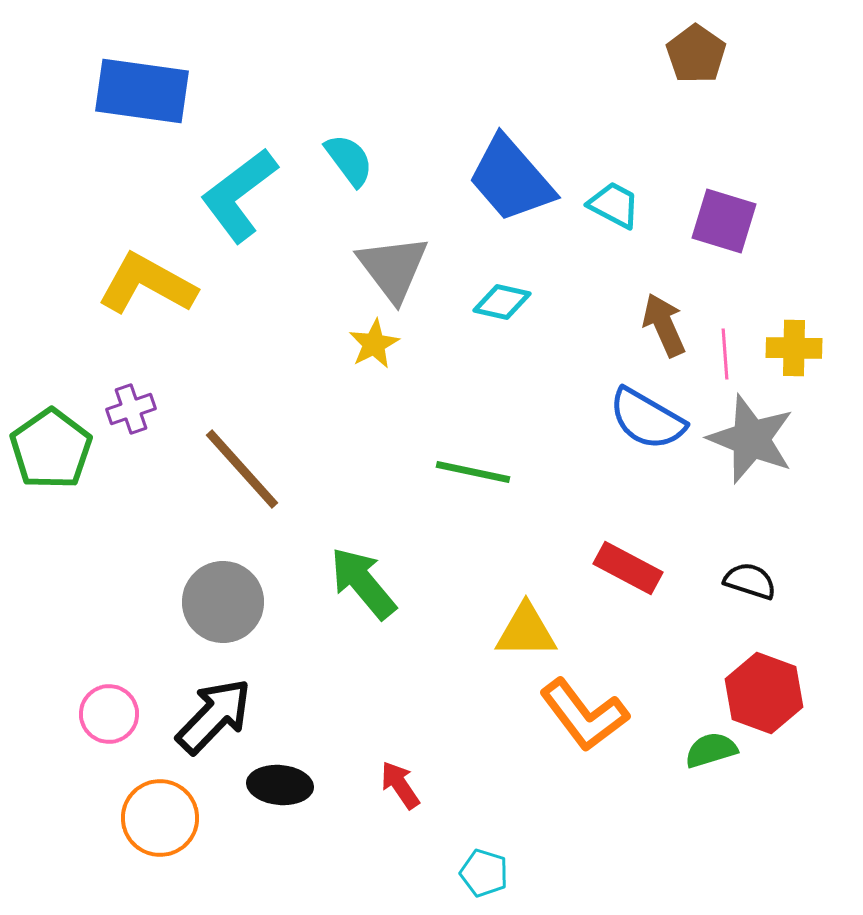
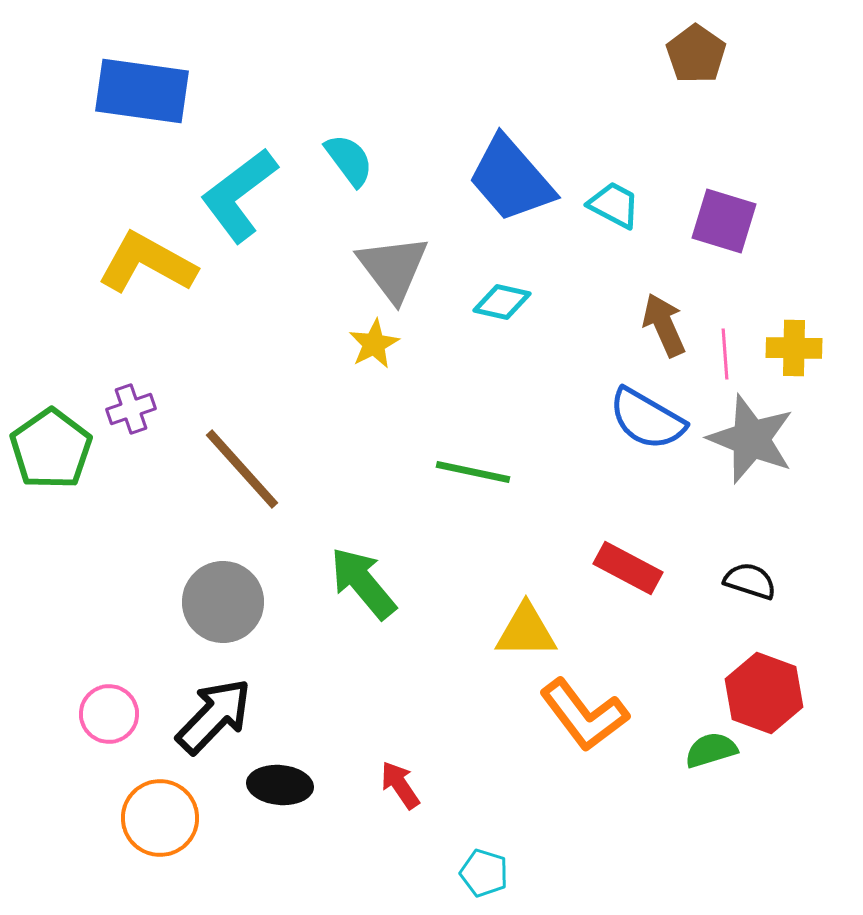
yellow L-shape: moved 21 px up
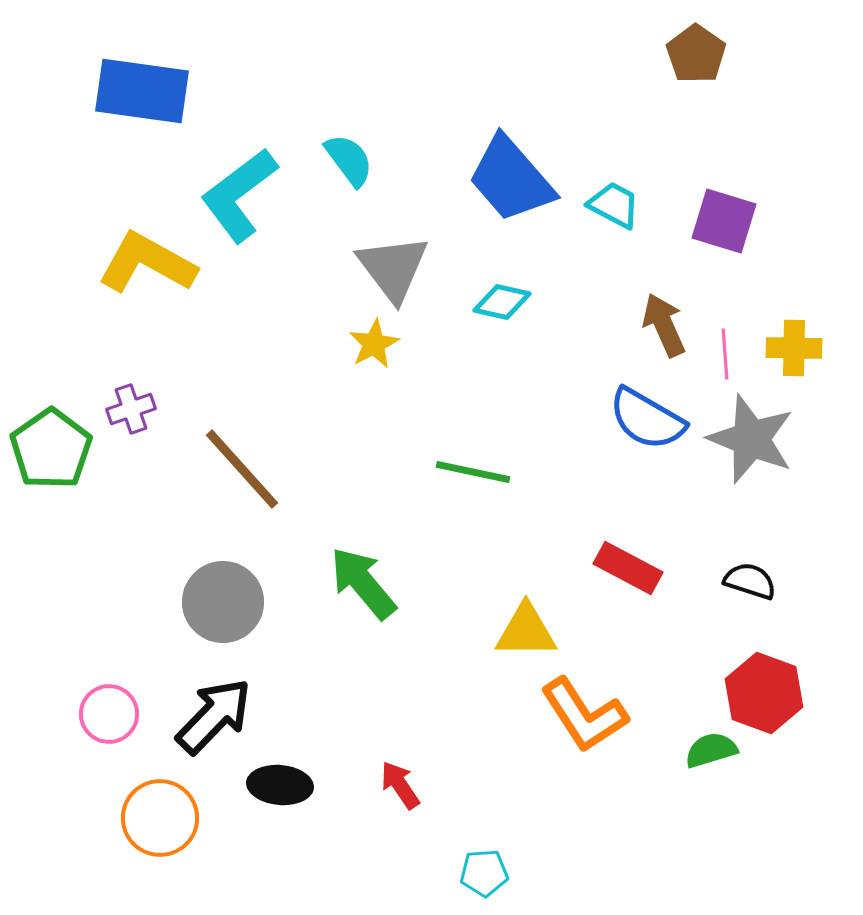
orange L-shape: rotated 4 degrees clockwise
cyan pentagon: rotated 21 degrees counterclockwise
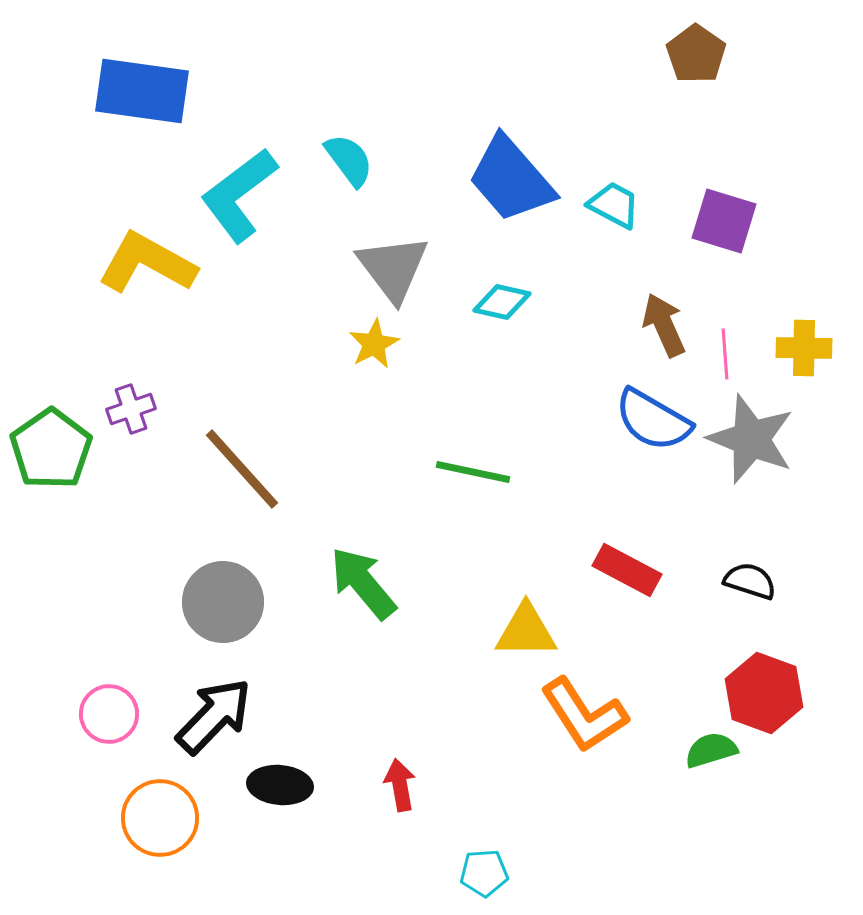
yellow cross: moved 10 px right
blue semicircle: moved 6 px right, 1 px down
red rectangle: moved 1 px left, 2 px down
red arrow: rotated 24 degrees clockwise
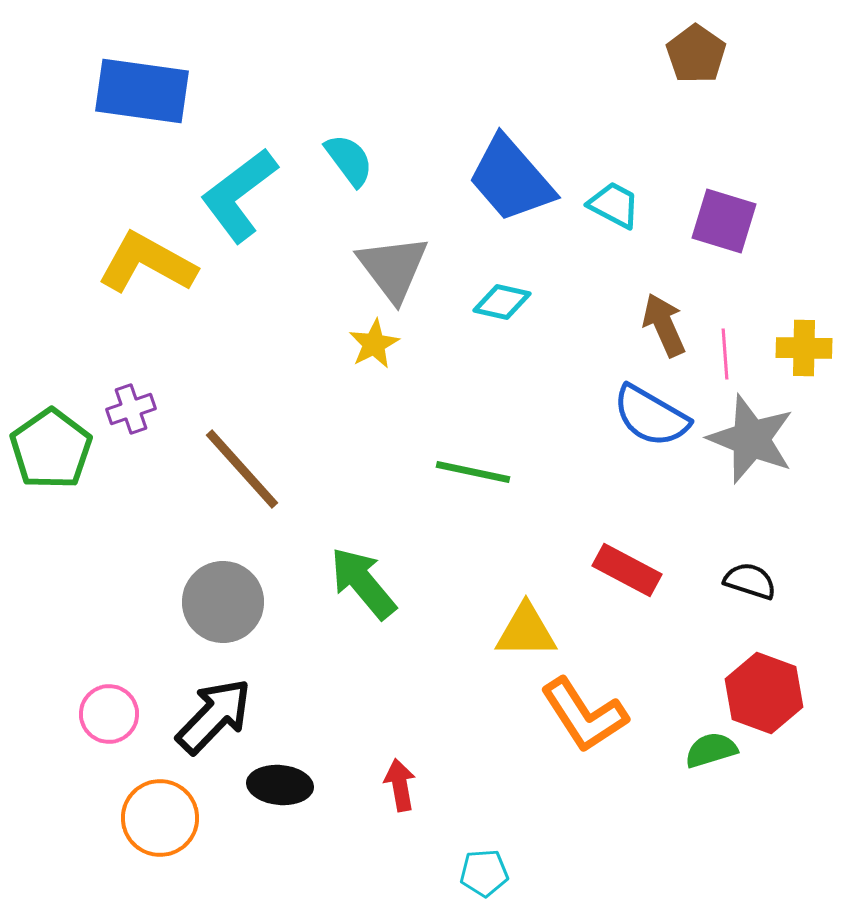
blue semicircle: moved 2 px left, 4 px up
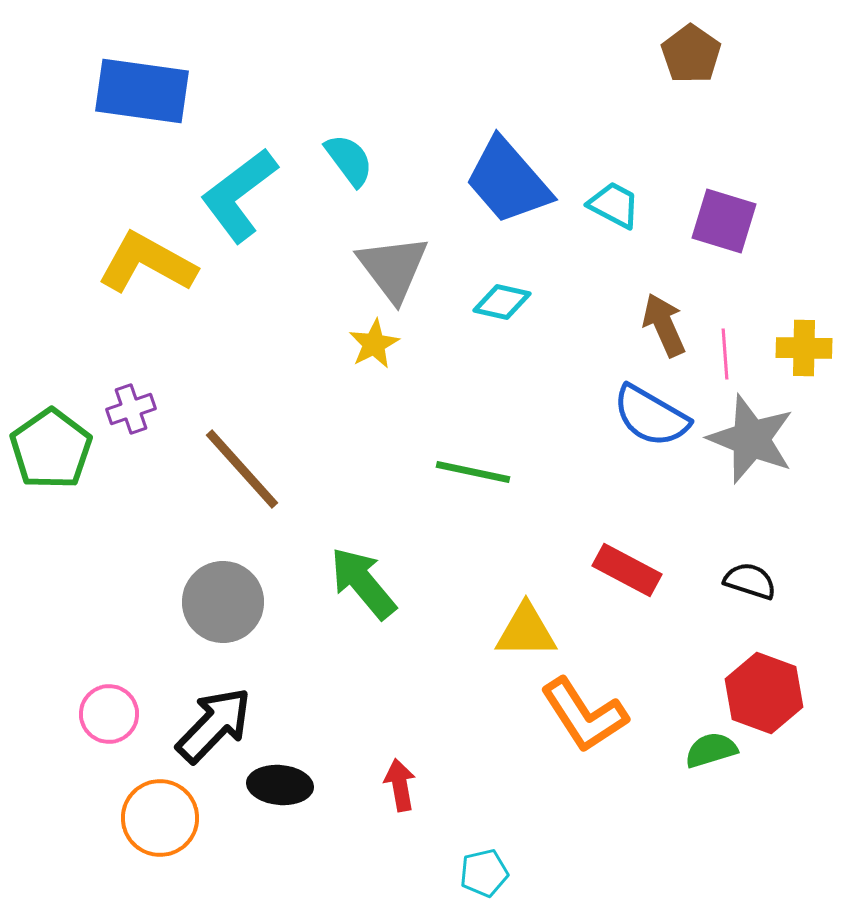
brown pentagon: moved 5 px left
blue trapezoid: moved 3 px left, 2 px down
black arrow: moved 9 px down
cyan pentagon: rotated 9 degrees counterclockwise
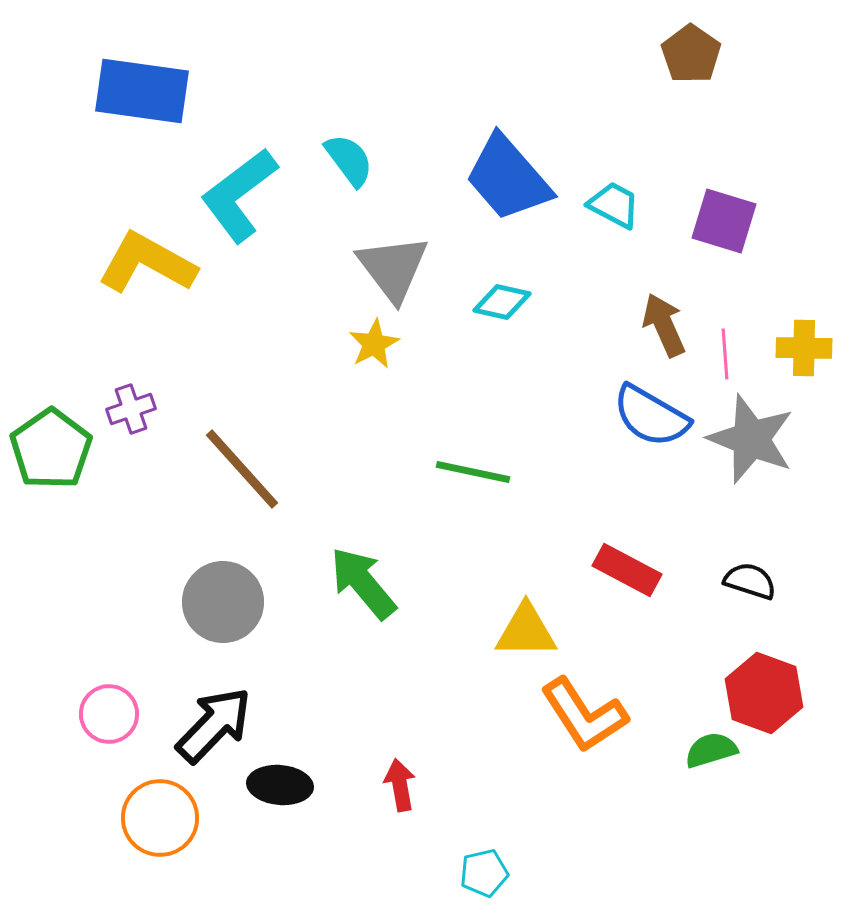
blue trapezoid: moved 3 px up
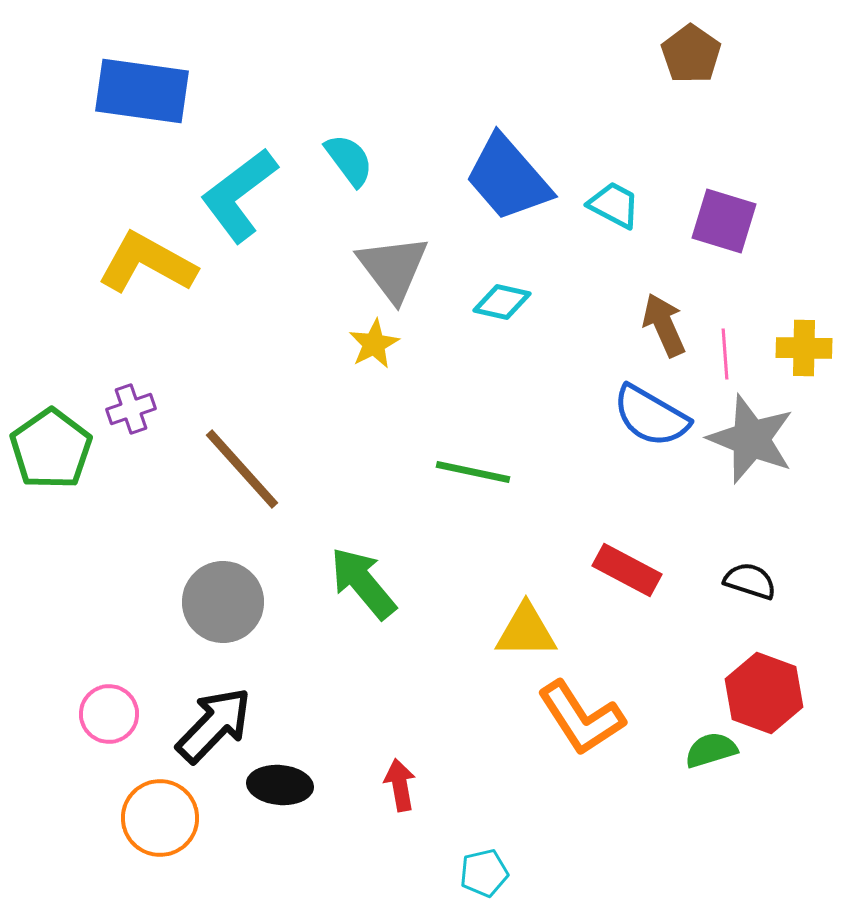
orange L-shape: moved 3 px left, 3 px down
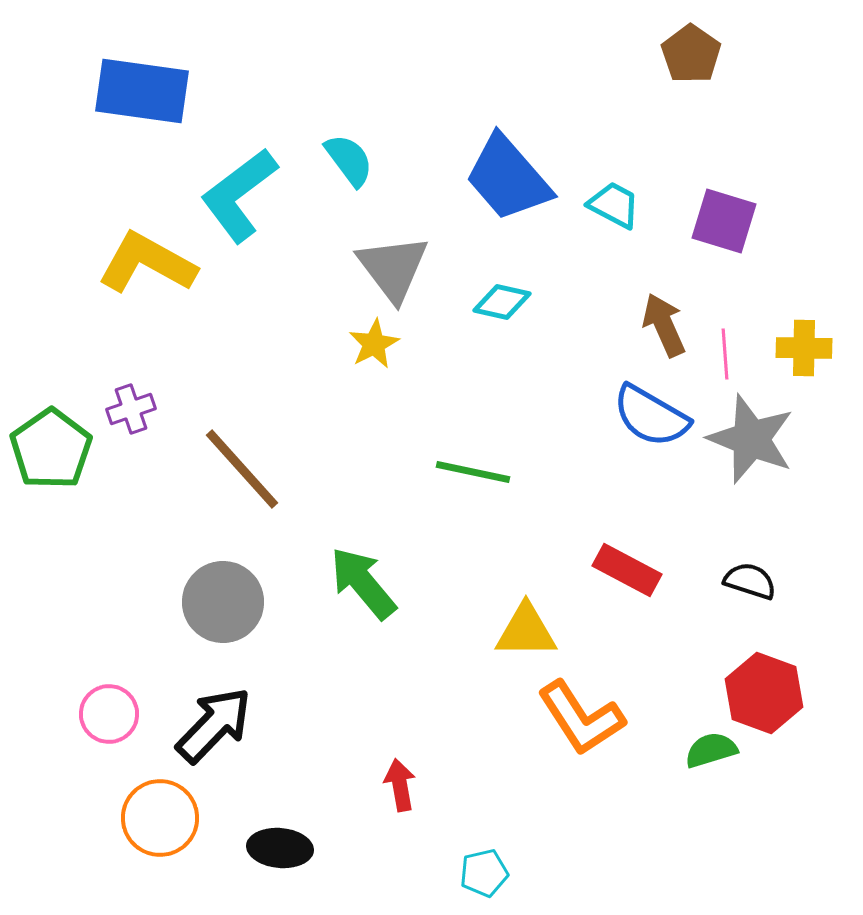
black ellipse: moved 63 px down
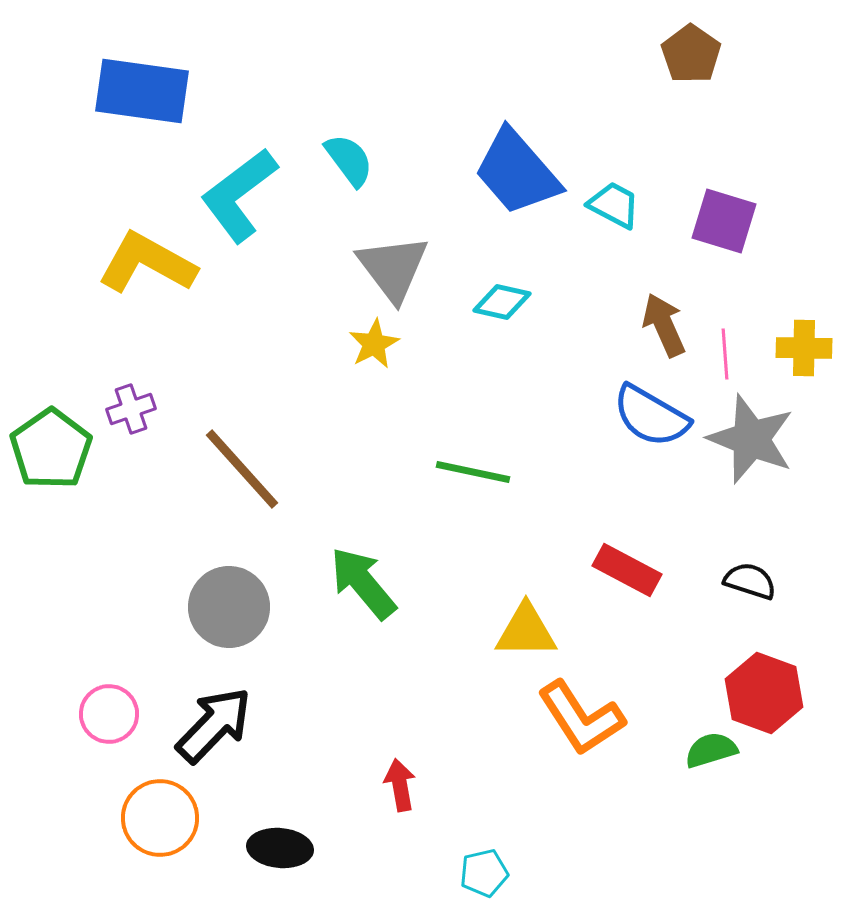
blue trapezoid: moved 9 px right, 6 px up
gray circle: moved 6 px right, 5 px down
